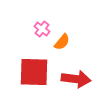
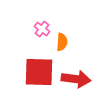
orange semicircle: rotated 36 degrees counterclockwise
red square: moved 5 px right
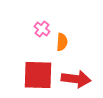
red square: moved 1 px left, 3 px down
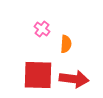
orange semicircle: moved 4 px right, 2 px down
red arrow: moved 2 px left
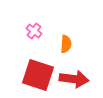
pink cross: moved 8 px left, 2 px down
red square: rotated 16 degrees clockwise
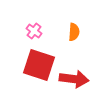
orange semicircle: moved 8 px right, 12 px up
red square: moved 1 px right, 10 px up
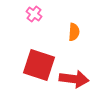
pink cross: moved 17 px up
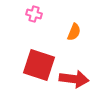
pink cross: rotated 21 degrees counterclockwise
orange semicircle: rotated 18 degrees clockwise
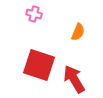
orange semicircle: moved 4 px right
red arrow: rotated 128 degrees counterclockwise
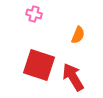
orange semicircle: moved 3 px down
red arrow: moved 1 px left, 2 px up
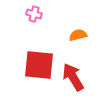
orange semicircle: rotated 126 degrees counterclockwise
red square: rotated 12 degrees counterclockwise
